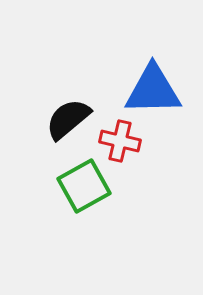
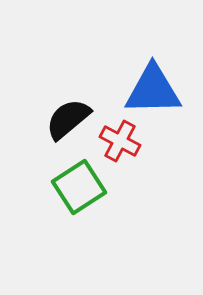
red cross: rotated 15 degrees clockwise
green square: moved 5 px left, 1 px down; rotated 4 degrees counterclockwise
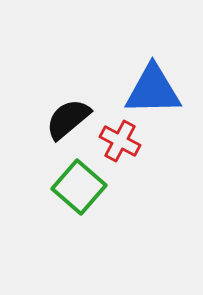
green square: rotated 16 degrees counterclockwise
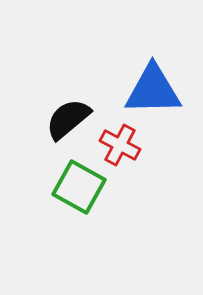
red cross: moved 4 px down
green square: rotated 12 degrees counterclockwise
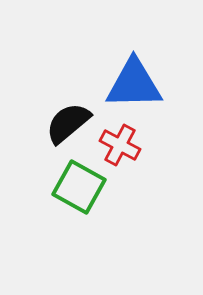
blue triangle: moved 19 px left, 6 px up
black semicircle: moved 4 px down
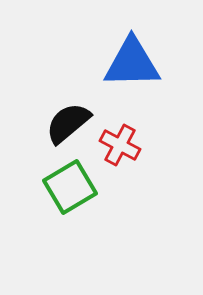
blue triangle: moved 2 px left, 21 px up
green square: moved 9 px left; rotated 30 degrees clockwise
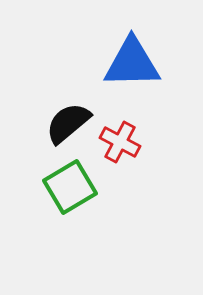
red cross: moved 3 px up
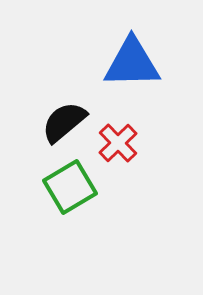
black semicircle: moved 4 px left, 1 px up
red cross: moved 2 px left, 1 px down; rotated 18 degrees clockwise
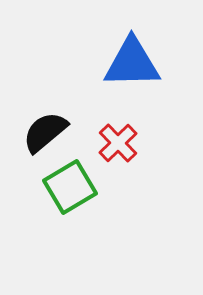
black semicircle: moved 19 px left, 10 px down
